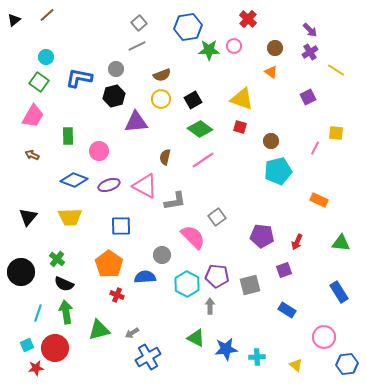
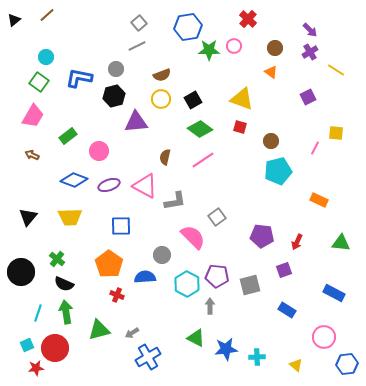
green rectangle at (68, 136): rotated 54 degrees clockwise
blue rectangle at (339, 292): moved 5 px left, 1 px down; rotated 30 degrees counterclockwise
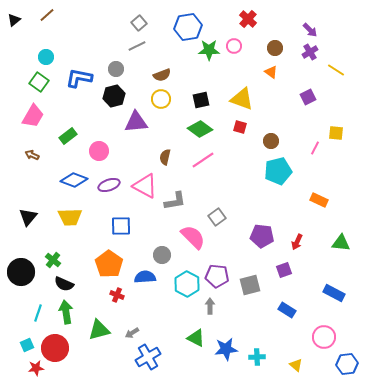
black square at (193, 100): moved 8 px right; rotated 18 degrees clockwise
green cross at (57, 259): moved 4 px left, 1 px down
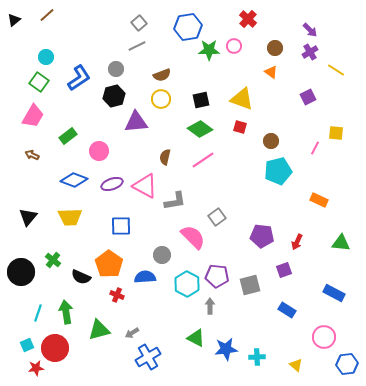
blue L-shape at (79, 78): rotated 136 degrees clockwise
purple ellipse at (109, 185): moved 3 px right, 1 px up
black semicircle at (64, 284): moved 17 px right, 7 px up
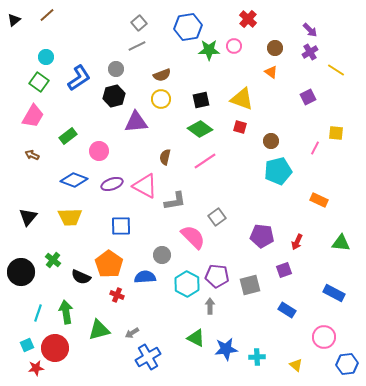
pink line at (203, 160): moved 2 px right, 1 px down
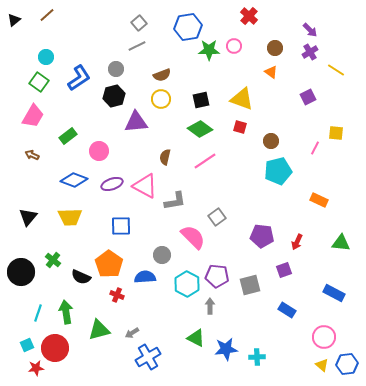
red cross at (248, 19): moved 1 px right, 3 px up
yellow triangle at (296, 365): moved 26 px right
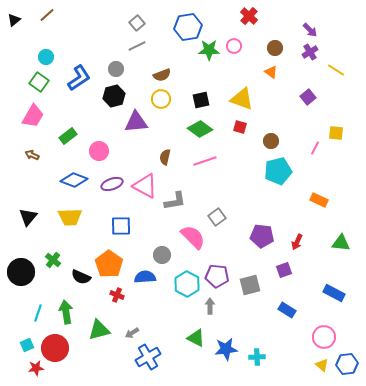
gray square at (139, 23): moved 2 px left
purple square at (308, 97): rotated 14 degrees counterclockwise
pink line at (205, 161): rotated 15 degrees clockwise
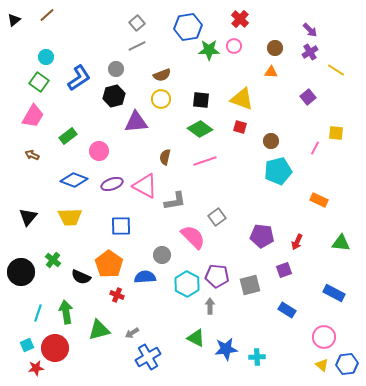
red cross at (249, 16): moved 9 px left, 3 px down
orange triangle at (271, 72): rotated 32 degrees counterclockwise
black square at (201, 100): rotated 18 degrees clockwise
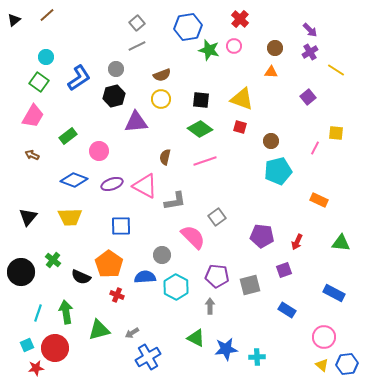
green star at (209, 50): rotated 15 degrees clockwise
cyan hexagon at (187, 284): moved 11 px left, 3 px down
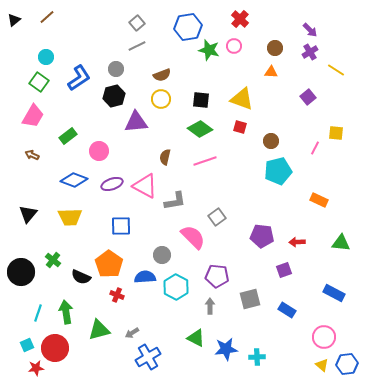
brown line at (47, 15): moved 2 px down
black triangle at (28, 217): moved 3 px up
red arrow at (297, 242): rotated 63 degrees clockwise
gray square at (250, 285): moved 14 px down
